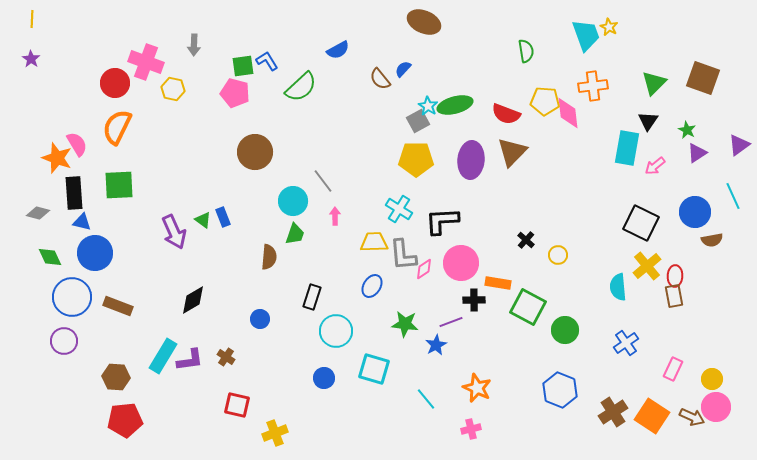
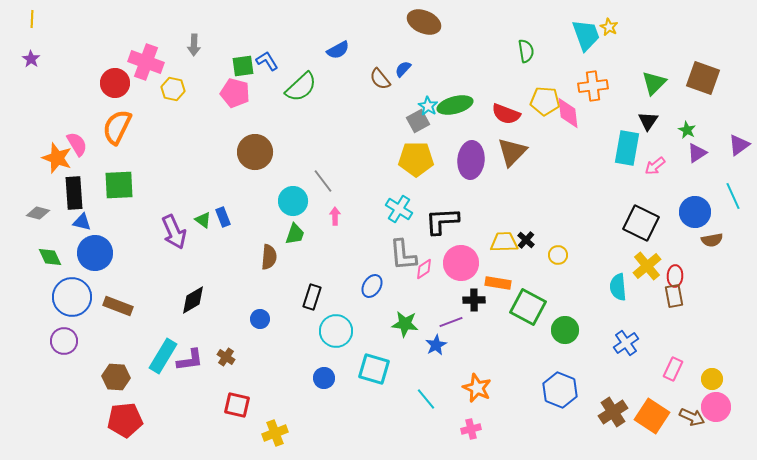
yellow trapezoid at (374, 242): moved 130 px right
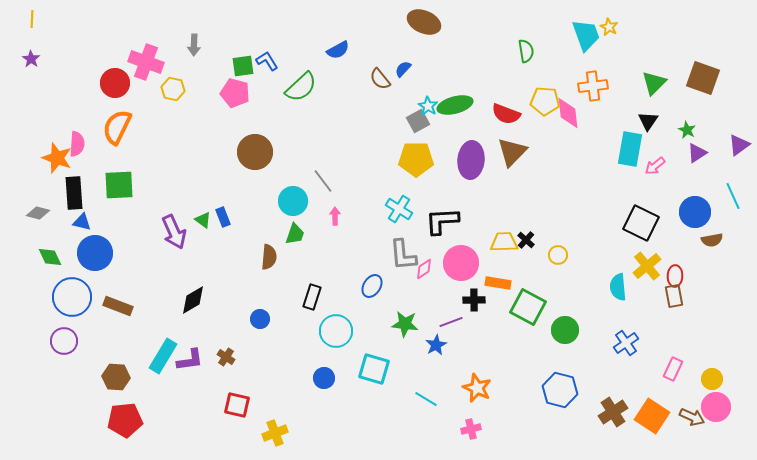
pink semicircle at (77, 144): rotated 35 degrees clockwise
cyan rectangle at (627, 148): moved 3 px right, 1 px down
blue hexagon at (560, 390): rotated 8 degrees counterclockwise
cyan line at (426, 399): rotated 20 degrees counterclockwise
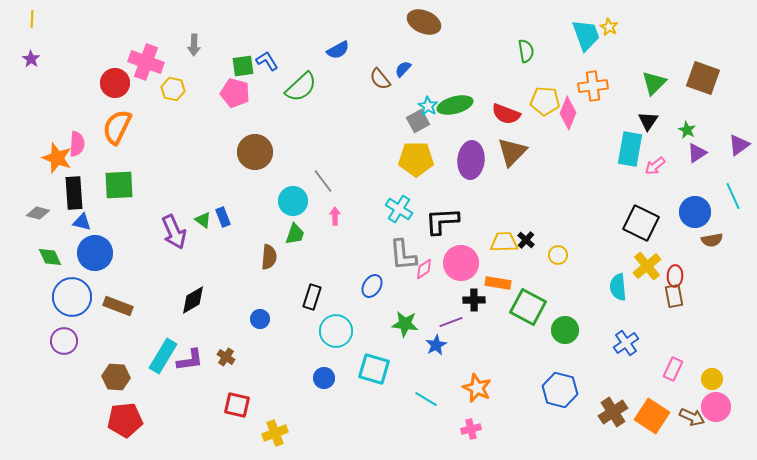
pink diamond at (568, 113): rotated 28 degrees clockwise
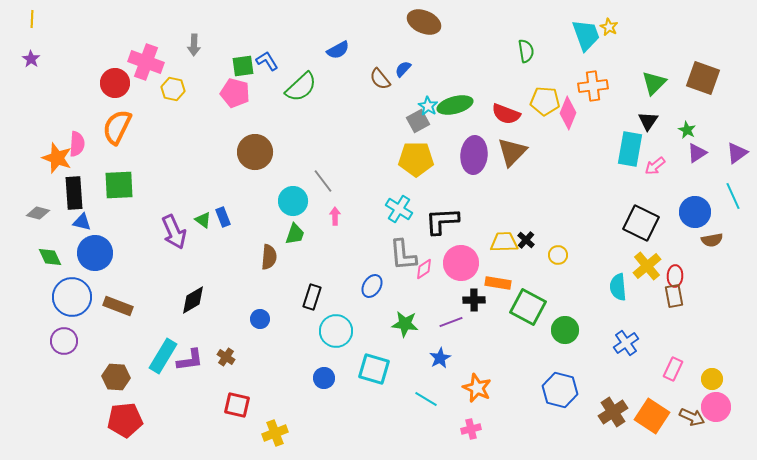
purple triangle at (739, 145): moved 2 px left, 8 px down
purple ellipse at (471, 160): moved 3 px right, 5 px up
blue star at (436, 345): moved 4 px right, 13 px down
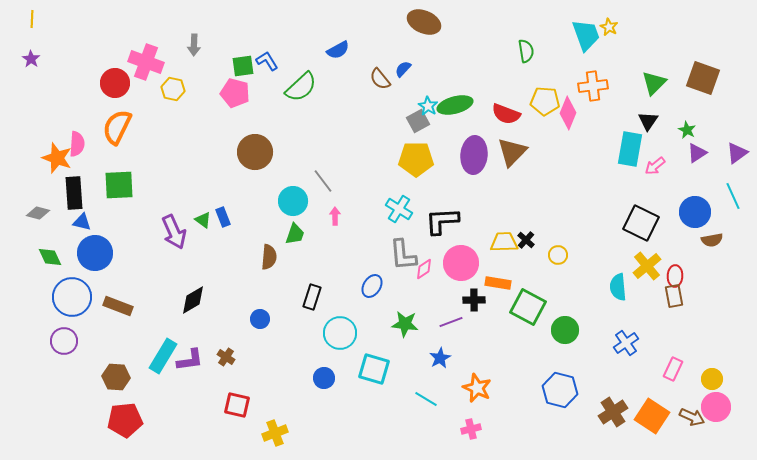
cyan circle at (336, 331): moved 4 px right, 2 px down
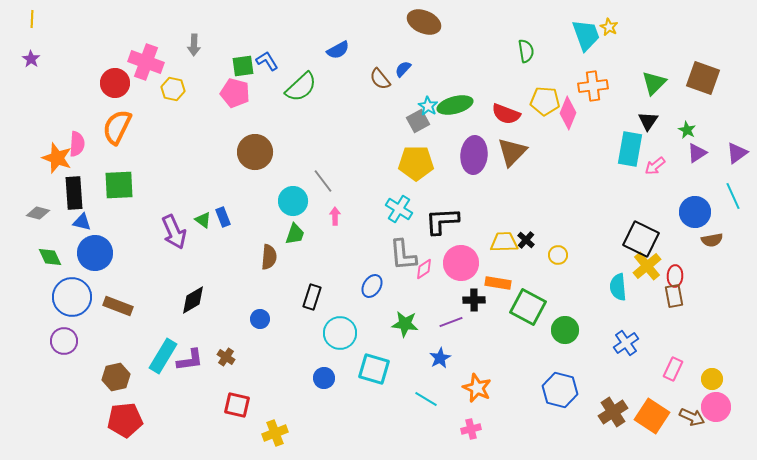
yellow pentagon at (416, 159): moved 4 px down
black square at (641, 223): moved 16 px down
brown hexagon at (116, 377): rotated 16 degrees counterclockwise
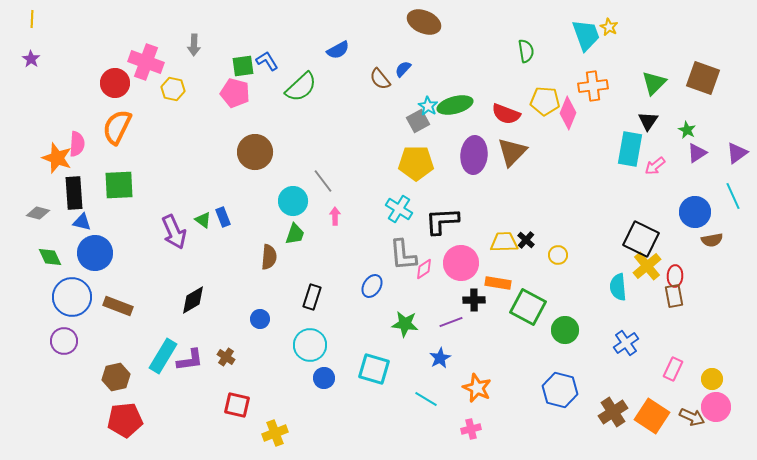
cyan circle at (340, 333): moved 30 px left, 12 px down
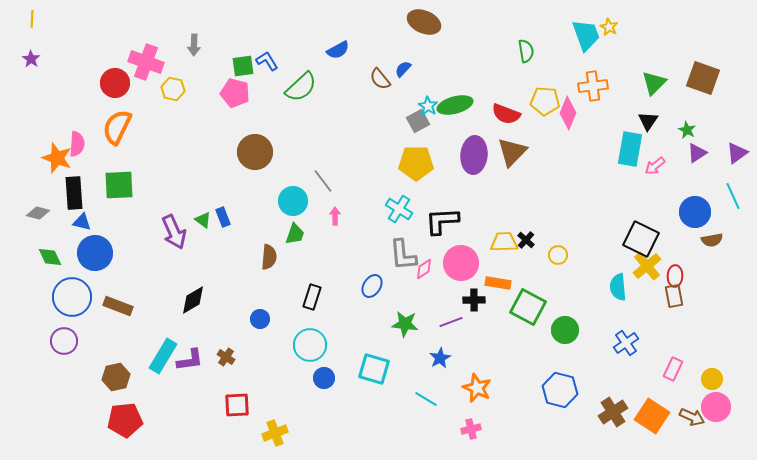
red square at (237, 405): rotated 16 degrees counterclockwise
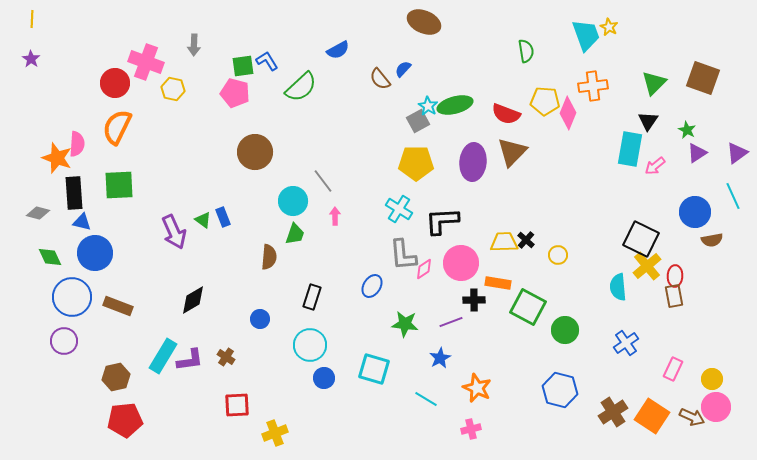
purple ellipse at (474, 155): moved 1 px left, 7 px down
